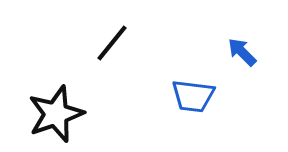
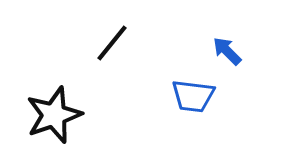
blue arrow: moved 15 px left, 1 px up
black star: moved 2 px left, 1 px down
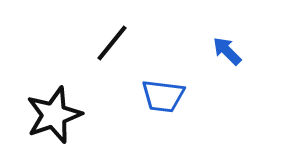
blue trapezoid: moved 30 px left
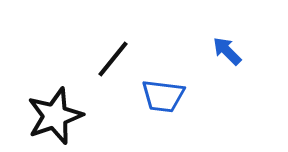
black line: moved 1 px right, 16 px down
black star: moved 1 px right, 1 px down
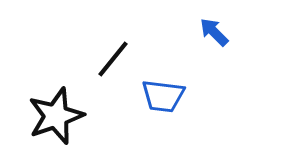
blue arrow: moved 13 px left, 19 px up
black star: moved 1 px right
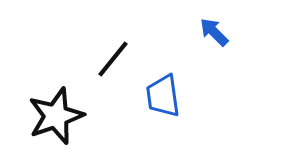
blue trapezoid: rotated 75 degrees clockwise
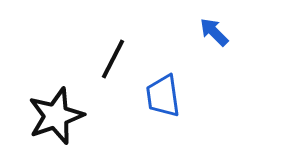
black line: rotated 12 degrees counterclockwise
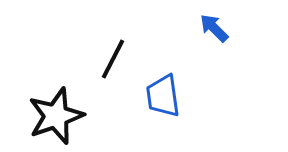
blue arrow: moved 4 px up
